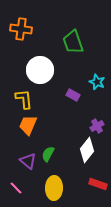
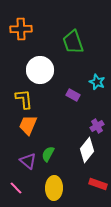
orange cross: rotated 10 degrees counterclockwise
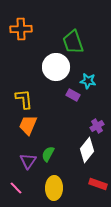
white circle: moved 16 px right, 3 px up
cyan star: moved 9 px left, 1 px up; rotated 14 degrees counterclockwise
purple triangle: rotated 24 degrees clockwise
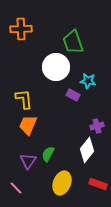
purple cross: rotated 16 degrees clockwise
yellow ellipse: moved 8 px right, 5 px up; rotated 20 degrees clockwise
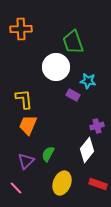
purple triangle: moved 2 px left; rotated 12 degrees clockwise
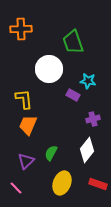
white circle: moved 7 px left, 2 px down
purple cross: moved 4 px left, 7 px up
green semicircle: moved 3 px right, 1 px up
